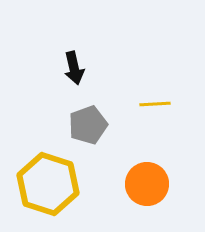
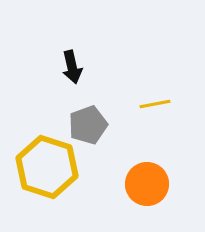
black arrow: moved 2 px left, 1 px up
yellow line: rotated 8 degrees counterclockwise
yellow hexagon: moved 1 px left, 17 px up
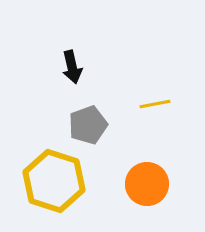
yellow hexagon: moved 7 px right, 14 px down
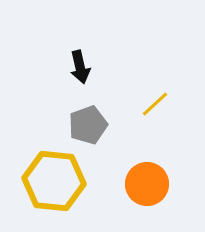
black arrow: moved 8 px right
yellow line: rotated 32 degrees counterclockwise
yellow hexagon: rotated 12 degrees counterclockwise
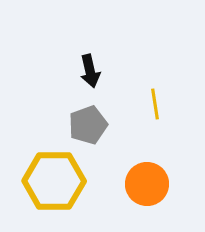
black arrow: moved 10 px right, 4 px down
yellow line: rotated 56 degrees counterclockwise
yellow hexagon: rotated 6 degrees counterclockwise
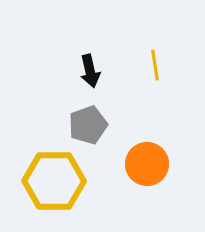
yellow line: moved 39 px up
orange circle: moved 20 px up
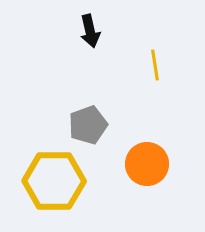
black arrow: moved 40 px up
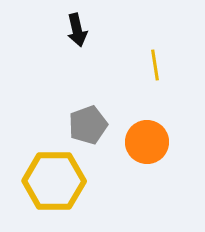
black arrow: moved 13 px left, 1 px up
orange circle: moved 22 px up
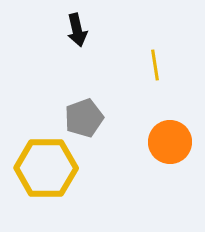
gray pentagon: moved 4 px left, 7 px up
orange circle: moved 23 px right
yellow hexagon: moved 8 px left, 13 px up
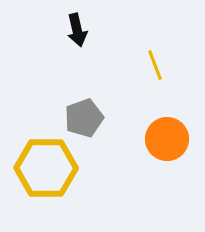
yellow line: rotated 12 degrees counterclockwise
orange circle: moved 3 px left, 3 px up
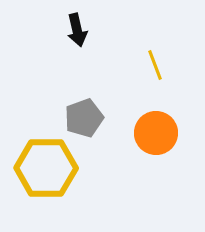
orange circle: moved 11 px left, 6 px up
